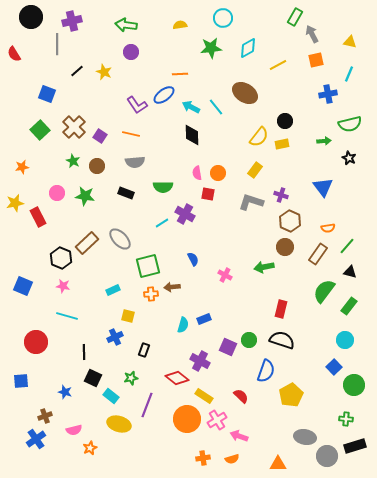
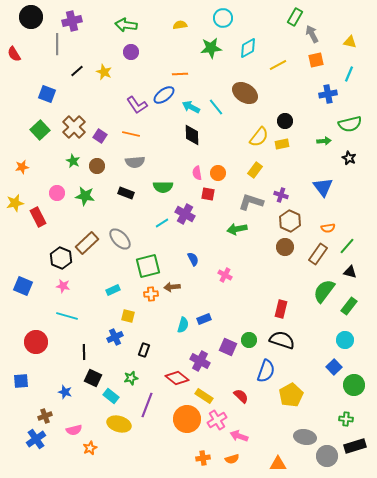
green arrow at (264, 267): moved 27 px left, 38 px up
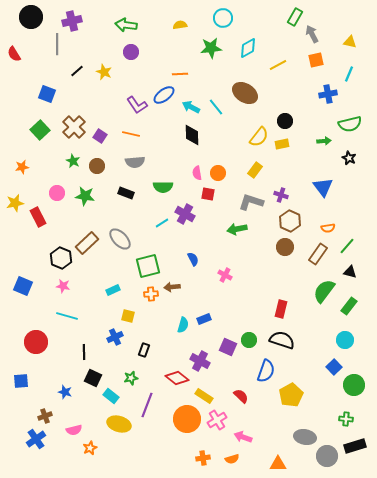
pink arrow at (239, 436): moved 4 px right, 1 px down
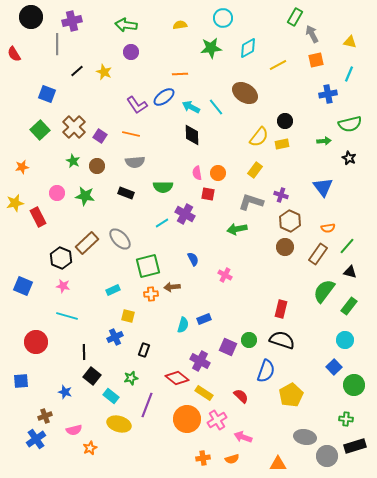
blue ellipse at (164, 95): moved 2 px down
black square at (93, 378): moved 1 px left, 2 px up; rotated 12 degrees clockwise
yellow rectangle at (204, 396): moved 3 px up
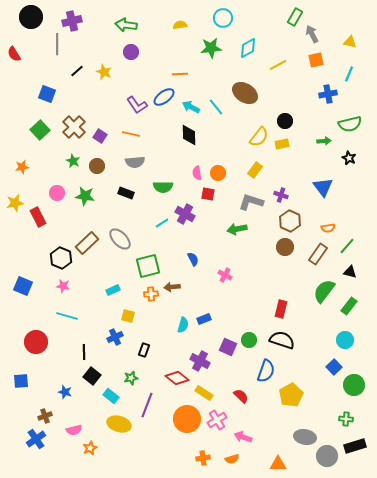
black diamond at (192, 135): moved 3 px left
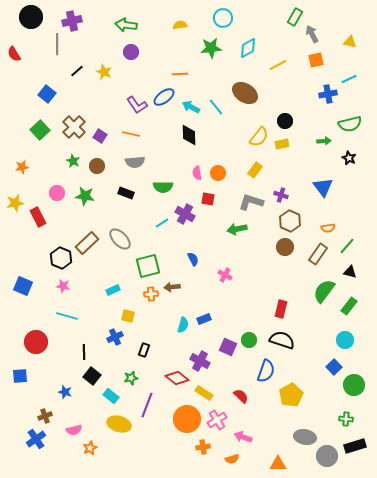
cyan line at (349, 74): moved 5 px down; rotated 42 degrees clockwise
blue square at (47, 94): rotated 18 degrees clockwise
red square at (208, 194): moved 5 px down
blue square at (21, 381): moved 1 px left, 5 px up
orange cross at (203, 458): moved 11 px up
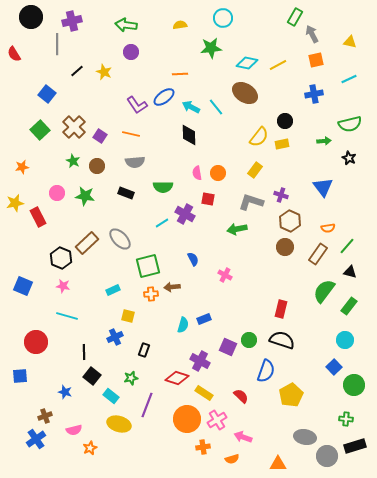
cyan diamond at (248, 48): moved 1 px left, 15 px down; rotated 40 degrees clockwise
blue cross at (328, 94): moved 14 px left
red diamond at (177, 378): rotated 20 degrees counterclockwise
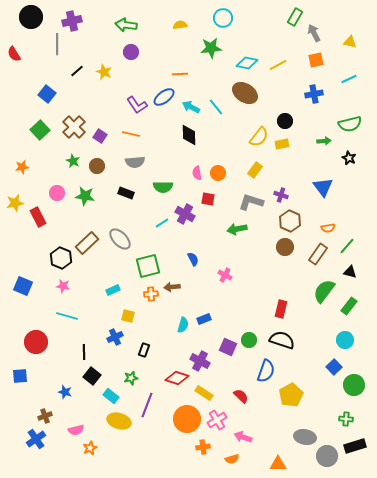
gray arrow at (312, 34): moved 2 px right, 1 px up
yellow ellipse at (119, 424): moved 3 px up
pink semicircle at (74, 430): moved 2 px right
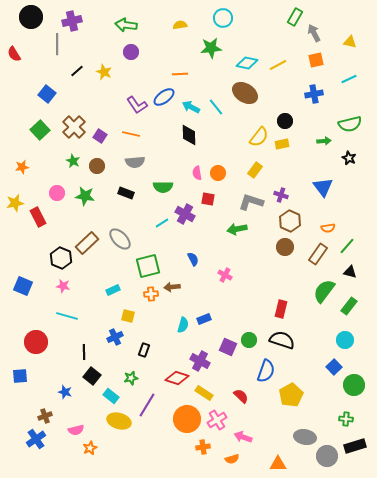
purple line at (147, 405): rotated 10 degrees clockwise
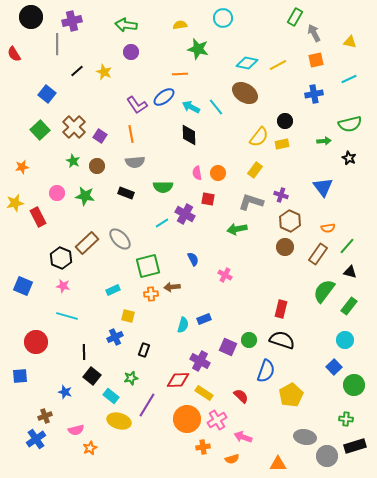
green star at (211, 48): moved 13 px left, 1 px down; rotated 20 degrees clockwise
orange line at (131, 134): rotated 66 degrees clockwise
red diamond at (177, 378): moved 1 px right, 2 px down; rotated 20 degrees counterclockwise
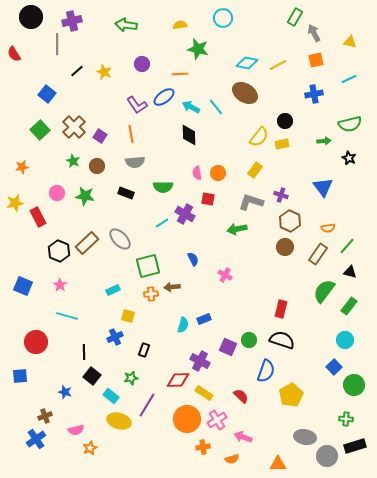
purple circle at (131, 52): moved 11 px right, 12 px down
black hexagon at (61, 258): moved 2 px left, 7 px up
pink star at (63, 286): moved 3 px left, 1 px up; rotated 24 degrees clockwise
